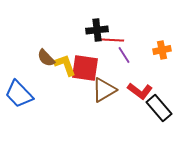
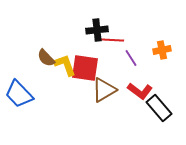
purple line: moved 7 px right, 3 px down
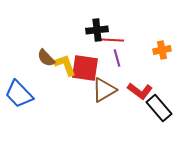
purple line: moved 14 px left; rotated 18 degrees clockwise
